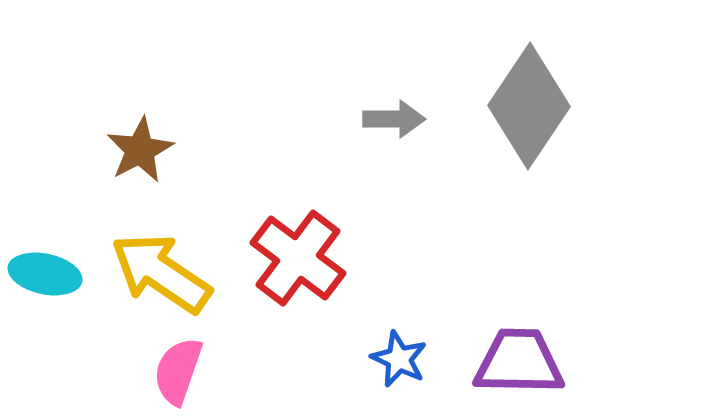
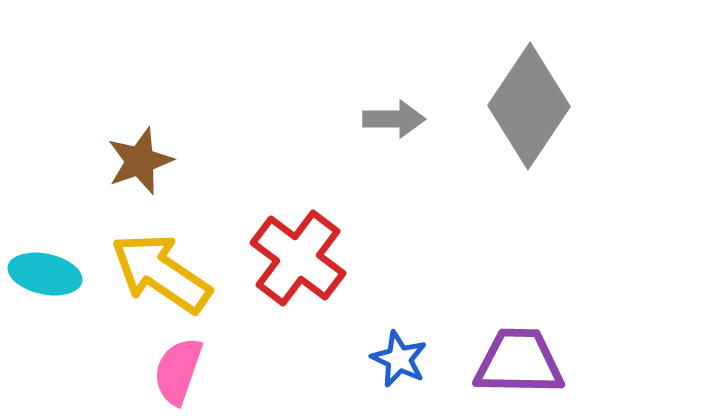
brown star: moved 11 px down; rotated 8 degrees clockwise
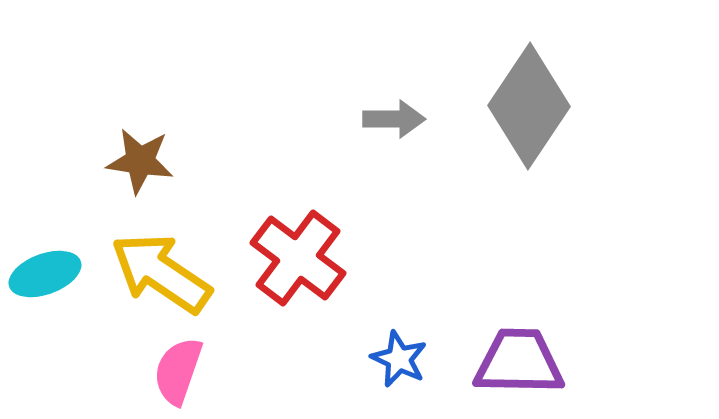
brown star: rotated 28 degrees clockwise
cyan ellipse: rotated 32 degrees counterclockwise
